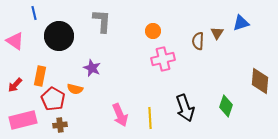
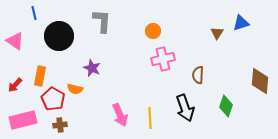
brown semicircle: moved 34 px down
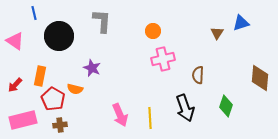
brown diamond: moved 3 px up
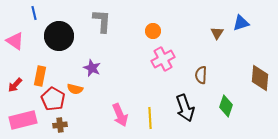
pink cross: rotated 15 degrees counterclockwise
brown semicircle: moved 3 px right
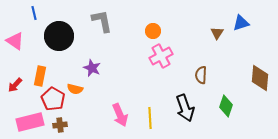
gray L-shape: rotated 15 degrees counterclockwise
pink cross: moved 2 px left, 3 px up
pink rectangle: moved 7 px right, 2 px down
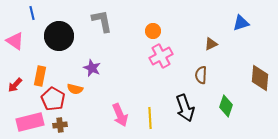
blue line: moved 2 px left
brown triangle: moved 6 px left, 11 px down; rotated 32 degrees clockwise
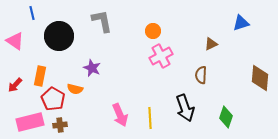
green diamond: moved 11 px down
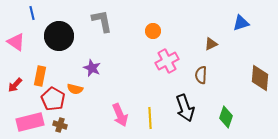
pink triangle: moved 1 px right, 1 px down
pink cross: moved 6 px right, 5 px down
brown cross: rotated 24 degrees clockwise
